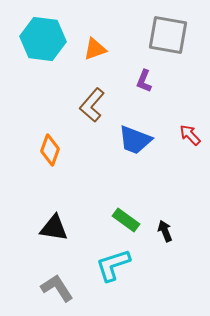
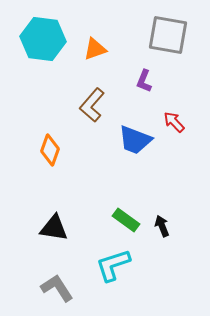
red arrow: moved 16 px left, 13 px up
black arrow: moved 3 px left, 5 px up
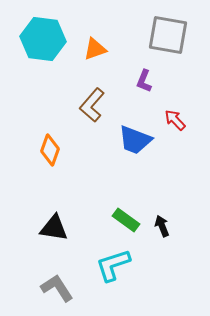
red arrow: moved 1 px right, 2 px up
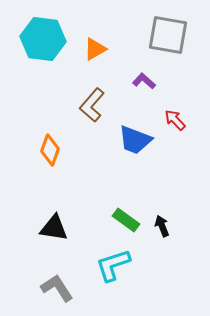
orange triangle: rotated 10 degrees counterclockwise
purple L-shape: rotated 110 degrees clockwise
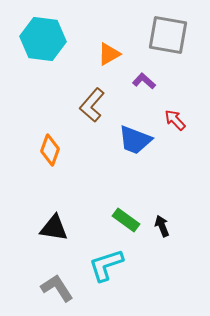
orange triangle: moved 14 px right, 5 px down
cyan L-shape: moved 7 px left
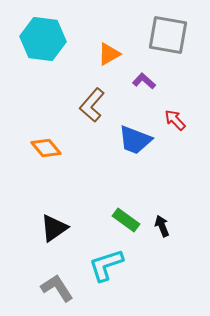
orange diamond: moved 4 px left, 2 px up; rotated 60 degrees counterclockwise
black triangle: rotated 44 degrees counterclockwise
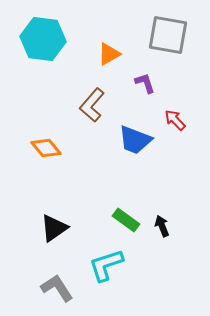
purple L-shape: moved 1 px right, 2 px down; rotated 30 degrees clockwise
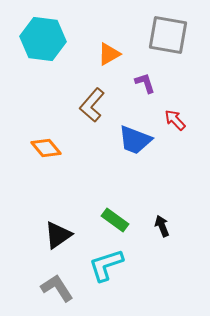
green rectangle: moved 11 px left
black triangle: moved 4 px right, 7 px down
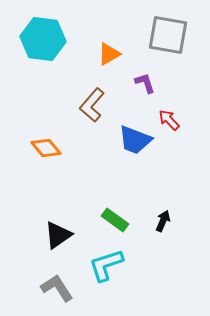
red arrow: moved 6 px left
black arrow: moved 1 px right, 5 px up; rotated 45 degrees clockwise
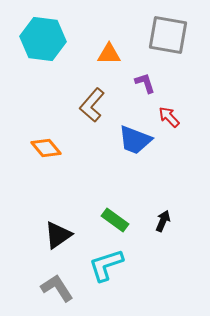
orange triangle: rotated 30 degrees clockwise
red arrow: moved 3 px up
